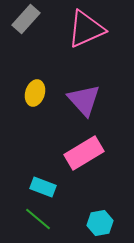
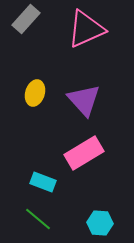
cyan rectangle: moved 5 px up
cyan hexagon: rotated 15 degrees clockwise
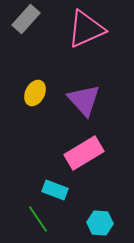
yellow ellipse: rotated 10 degrees clockwise
cyan rectangle: moved 12 px right, 8 px down
green line: rotated 16 degrees clockwise
